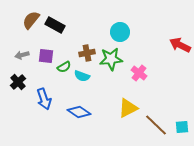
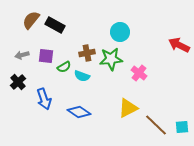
red arrow: moved 1 px left
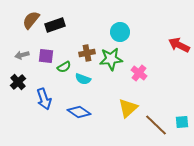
black rectangle: rotated 48 degrees counterclockwise
cyan semicircle: moved 1 px right, 3 px down
yellow triangle: rotated 15 degrees counterclockwise
cyan square: moved 5 px up
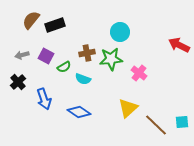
purple square: rotated 21 degrees clockwise
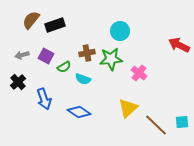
cyan circle: moved 1 px up
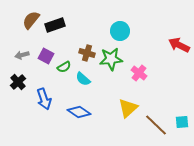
brown cross: rotated 28 degrees clockwise
cyan semicircle: rotated 21 degrees clockwise
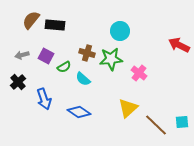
black rectangle: rotated 24 degrees clockwise
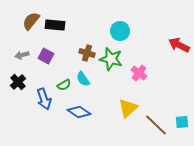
brown semicircle: moved 1 px down
green star: rotated 20 degrees clockwise
green semicircle: moved 18 px down
cyan semicircle: rotated 14 degrees clockwise
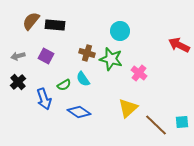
gray arrow: moved 4 px left, 1 px down
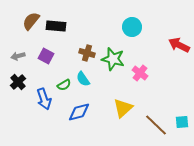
black rectangle: moved 1 px right, 1 px down
cyan circle: moved 12 px right, 4 px up
green star: moved 2 px right
pink cross: moved 1 px right
yellow triangle: moved 5 px left
blue diamond: rotated 50 degrees counterclockwise
